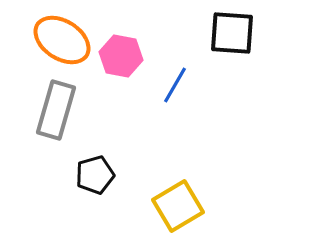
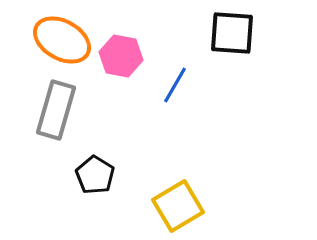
orange ellipse: rotated 4 degrees counterclockwise
black pentagon: rotated 24 degrees counterclockwise
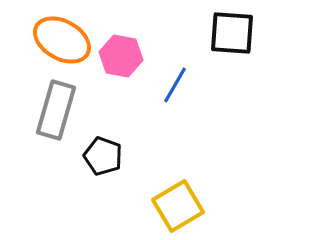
black pentagon: moved 8 px right, 19 px up; rotated 12 degrees counterclockwise
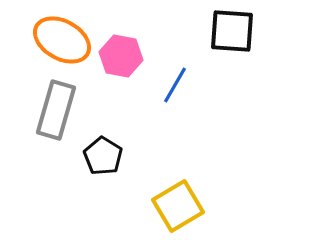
black square: moved 2 px up
black pentagon: rotated 12 degrees clockwise
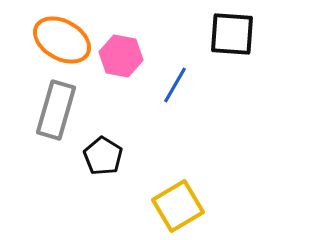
black square: moved 3 px down
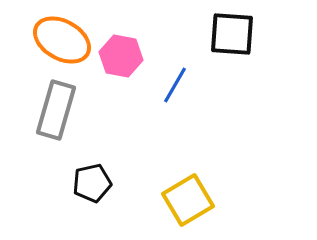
black pentagon: moved 11 px left, 27 px down; rotated 27 degrees clockwise
yellow square: moved 10 px right, 6 px up
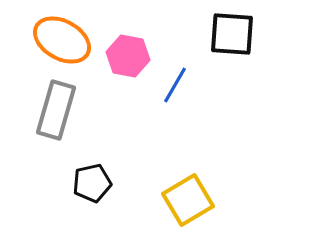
pink hexagon: moved 7 px right
